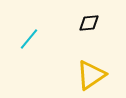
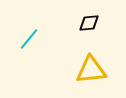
yellow triangle: moved 5 px up; rotated 28 degrees clockwise
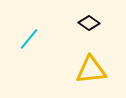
black diamond: rotated 40 degrees clockwise
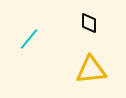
black diamond: rotated 55 degrees clockwise
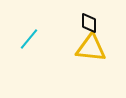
yellow triangle: moved 22 px up; rotated 12 degrees clockwise
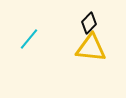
black diamond: rotated 45 degrees clockwise
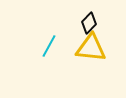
cyan line: moved 20 px right, 7 px down; rotated 10 degrees counterclockwise
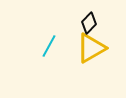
yellow triangle: rotated 36 degrees counterclockwise
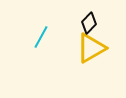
cyan line: moved 8 px left, 9 px up
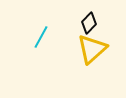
yellow triangle: moved 1 px right, 1 px down; rotated 12 degrees counterclockwise
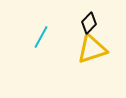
yellow triangle: rotated 24 degrees clockwise
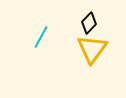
yellow triangle: rotated 36 degrees counterclockwise
